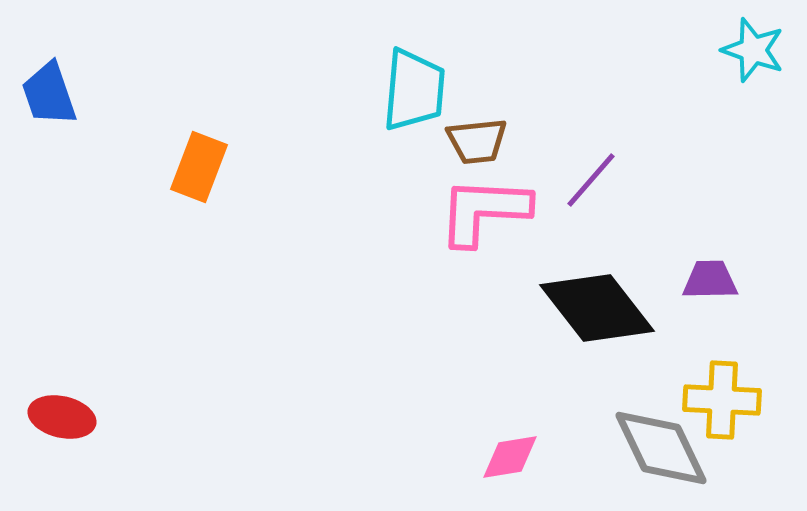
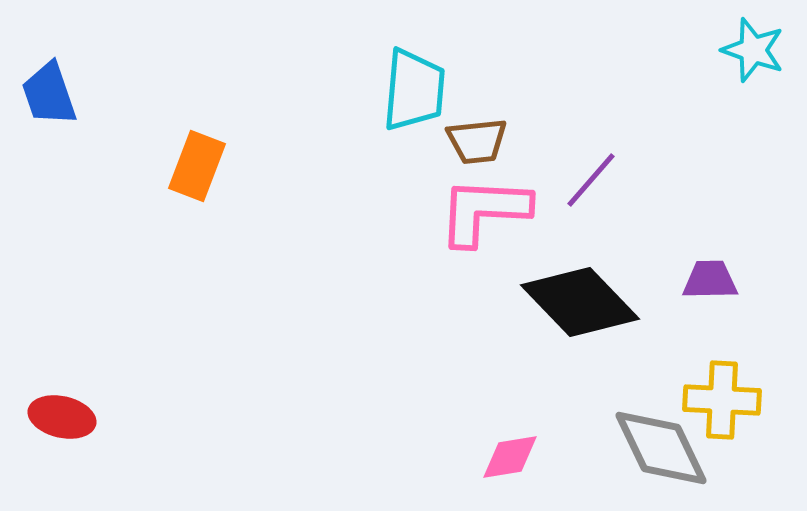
orange rectangle: moved 2 px left, 1 px up
black diamond: moved 17 px left, 6 px up; rotated 6 degrees counterclockwise
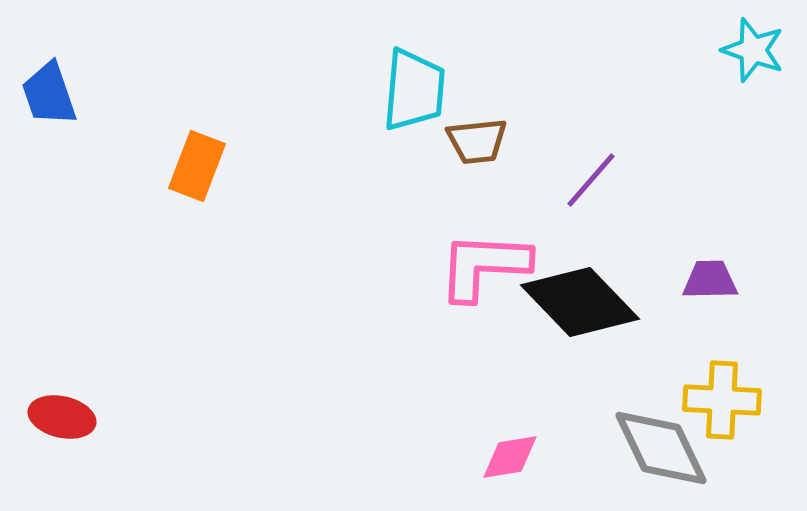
pink L-shape: moved 55 px down
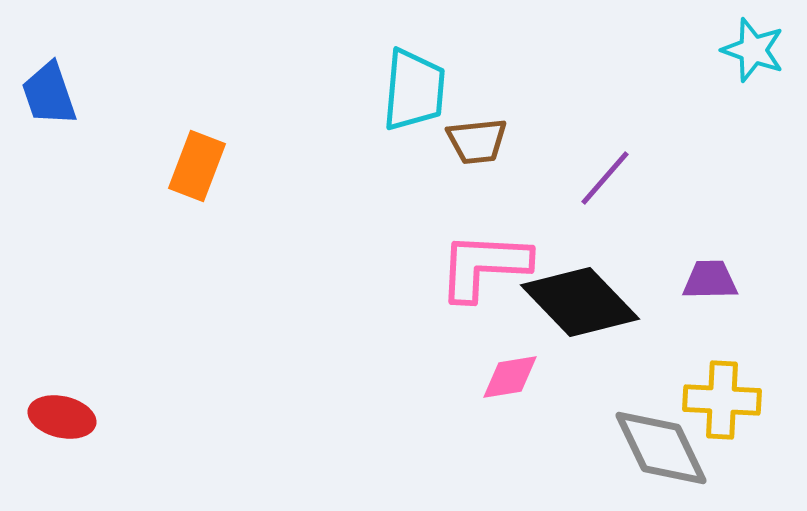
purple line: moved 14 px right, 2 px up
pink diamond: moved 80 px up
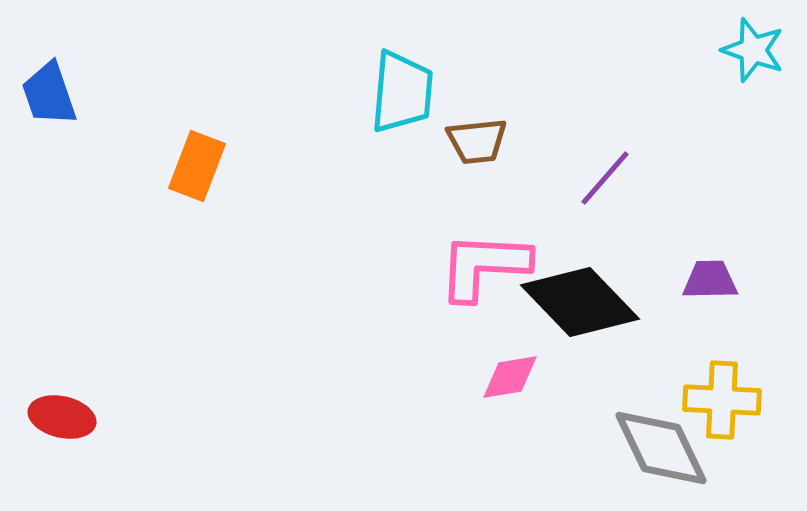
cyan trapezoid: moved 12 px left, 2 px down
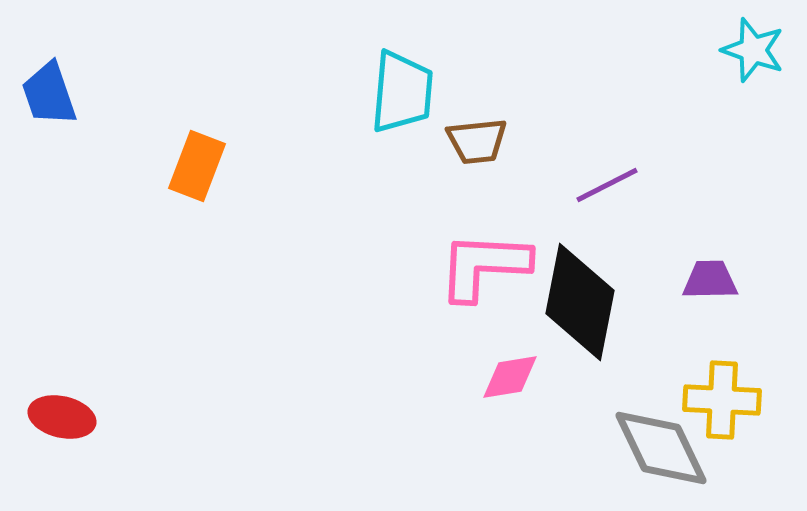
purple line: moved 2 px right, 7 px down; rotated 22 degrees clockwise
black diamond: rotated 55 degrees clockwise
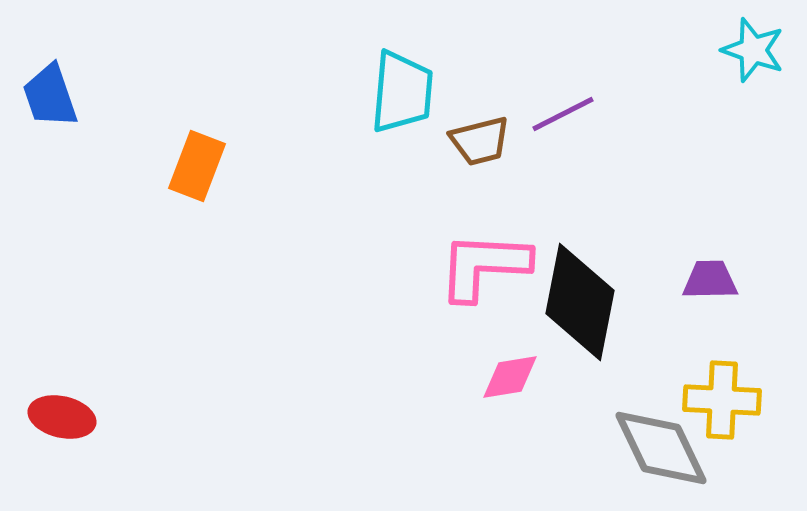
blue trapezoid: moved 1 px right, 2 px down
brown trapezoid: moved 3 px right; rotated 8 degrees counterclockwise
purple line: moved 44 px left, 71 px up
